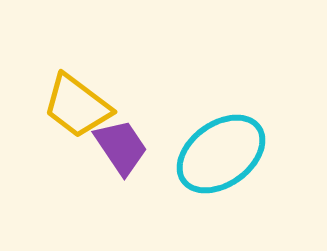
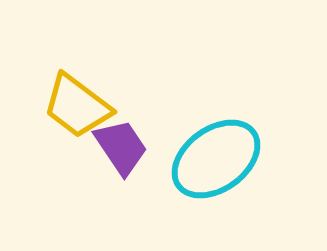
cyan ellipse: moved 5 px left, 5 px down
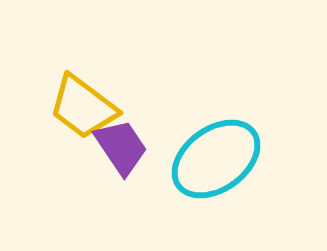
yellow trapezoid: moved 6 px right, 1 px down
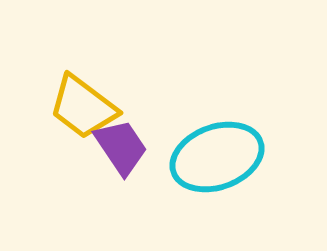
cyan ellipse: moved 1 px right, 2 px up; rotated 16 degrees clockwise
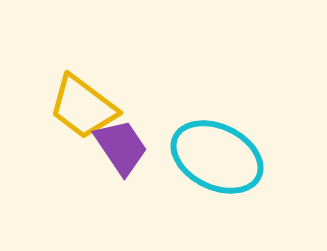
cyan ellipse: rotated 46 degrees clockwise
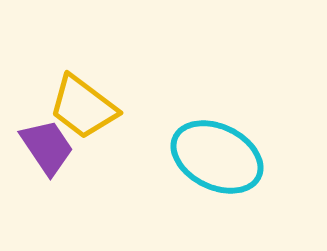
purple trapezoid: moved 74 px left
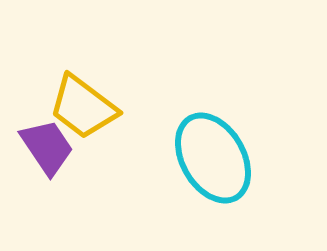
cyan ellipse: moved 4 px left, 1 px down; rotated 34 degrees clockwise
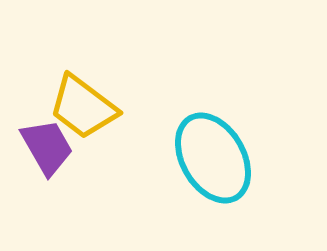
purple trapezoid: rotated 4 degrees clockwise
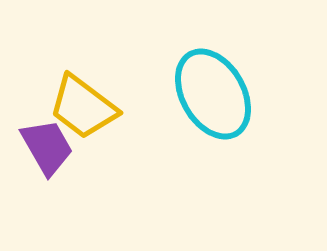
cyan ellipse: moved 64 px up
